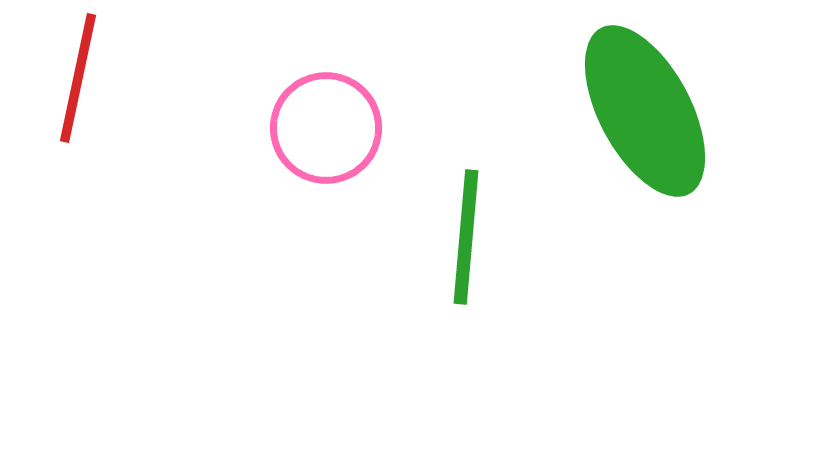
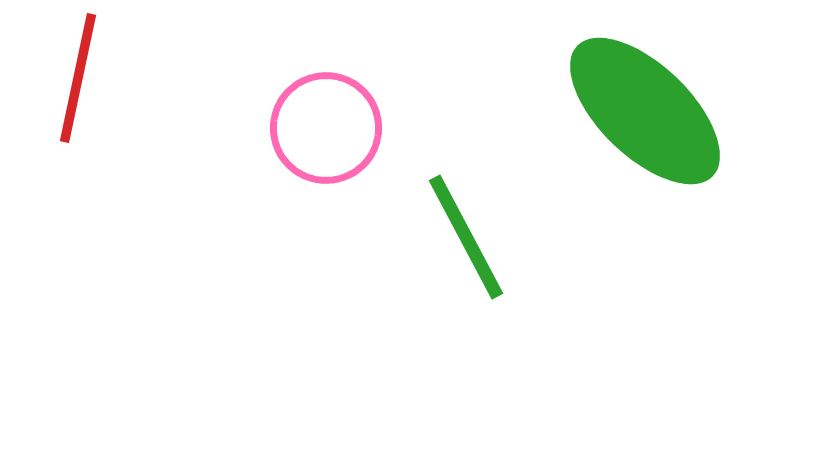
green ellipse: rotated 18 degrees counterclockwise
green line: rotated 33 degrees counterclockwise
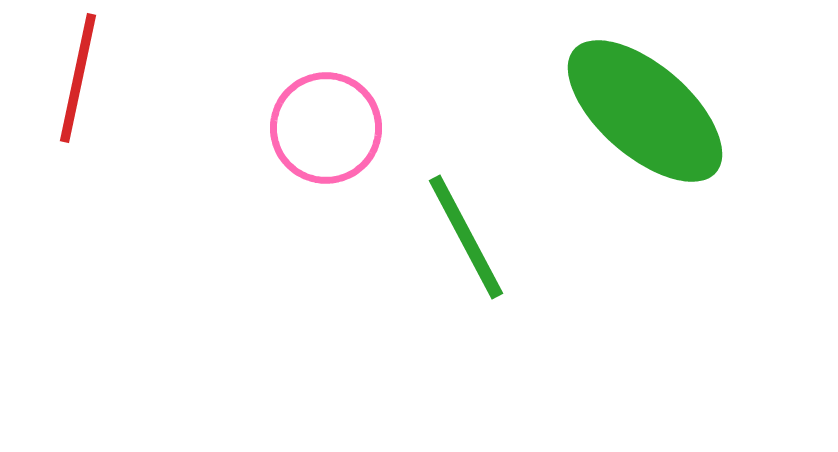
green ellipse: rotated 3 degrees counterclockwise
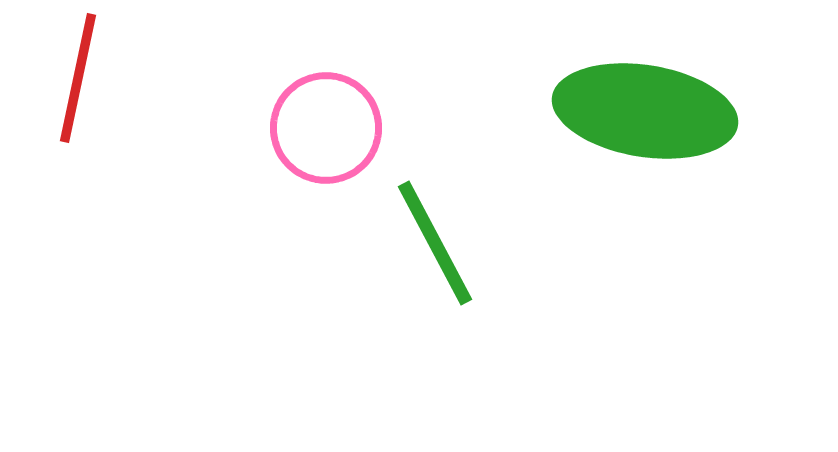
green ellipse: rotated 32 degrees counterclockwise
green line: moved 31 px left, 6 px down
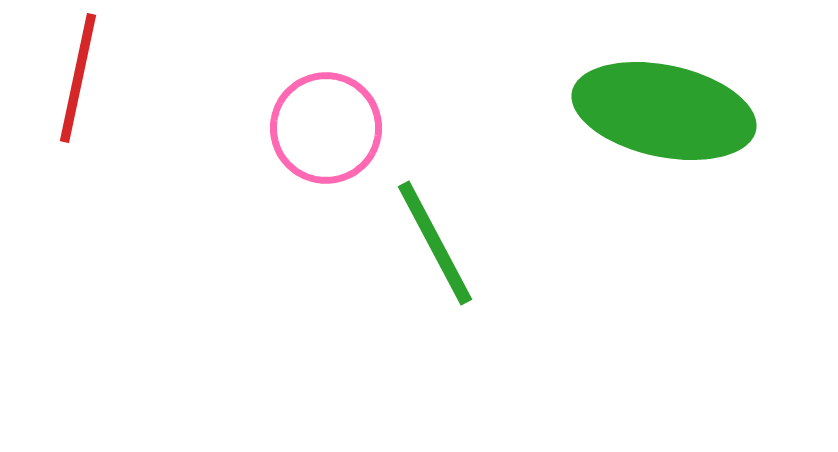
green ellipse: moved 19 px right; rotated 3 degrees clockwise
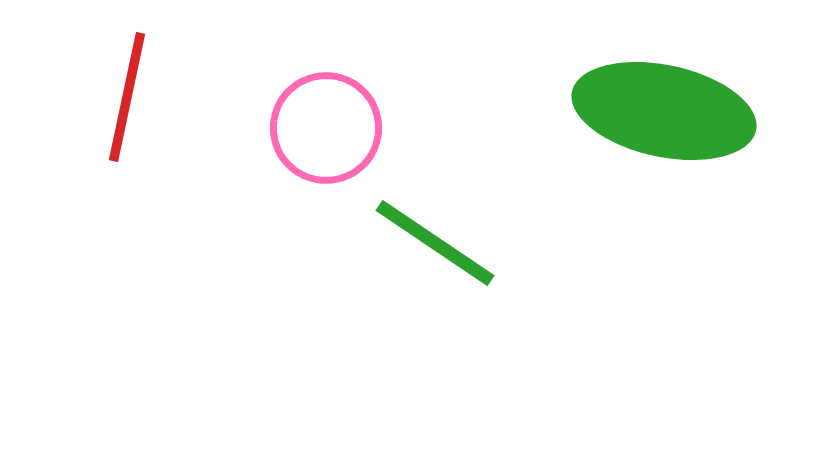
red line: moved 49 px right, 19 px down
green line: rotated 28 degrees counterclockwise
